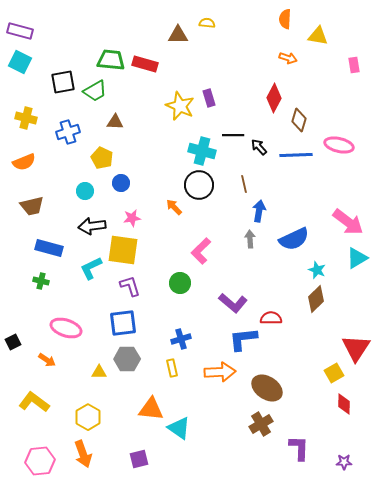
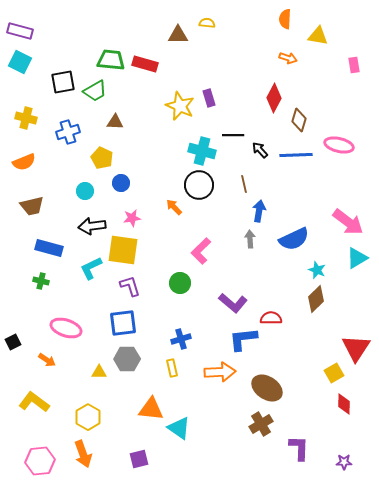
black arrow at (259, 147): moved 1 px right, 3 px down
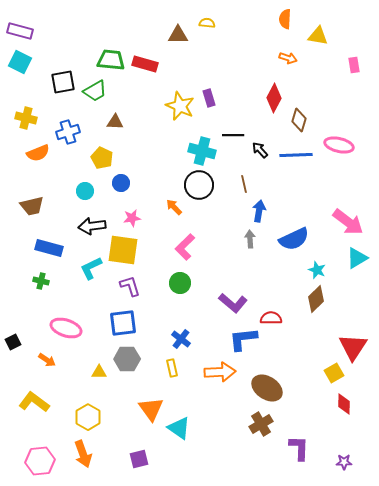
orange semicircle at (24, 162): moved 14 px right, 9 px up
pink L-shape at (201, 251): moved 16 px left, 4 px up
blue cross at (181, 339): rotated 36 degrees counterclockwise
red triangle at (356, 348): moved 3 px left, 1 px up
orange triangle at (151, 409): rotated 48 degrees clockwise
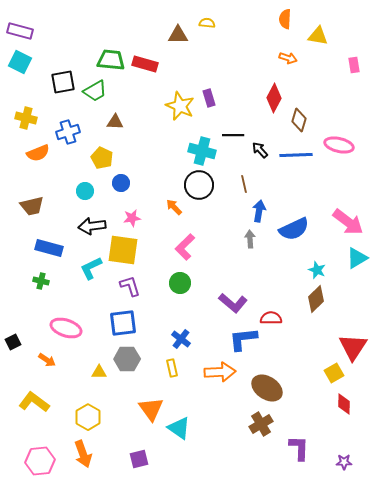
blue semicircle at (294, 239): moved 10 px up
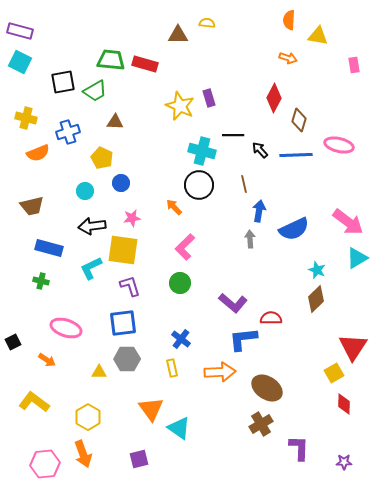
orange semicircle at (285, 19): moved 4 px right, 1 px down
pink hexagon at (40, 461): moved 5 px right, 3 px down
